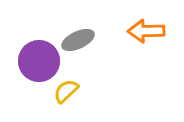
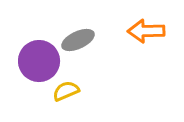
yellow semicircle: rotated 20 degrees clockwise
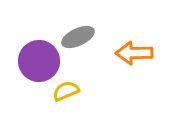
orange arrow: moved 12 px left, 22 px down
gray ellipse: moved 3 px up
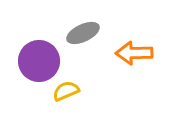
gray ellipse: moved 5 px right, 4 px up
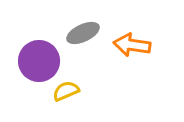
orange arrow: moved 2 px left, 8 px up; rotated 9 degrees clockwise
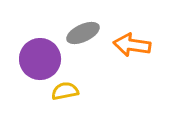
purple circle: moved 1 px right, 2 px up
yellow semicircle: moved 1 px left; rotated 12 degrees clockwise
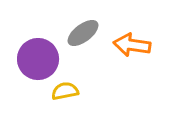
gray ellipse: rotated 12 degrees counterclockwise
purple circle: moved 2 px left
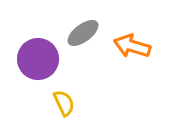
orange arrow: moved 1 px down; rotated 9 degrees clockwise
yellow semicircle: moved 1 px left, 12 px down; rotated 76 degrees clockwise
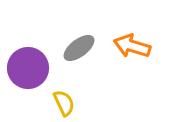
gray ellipse: moved 4 px left, 15 px down
purple circle: moved 10 px left, 9 px down
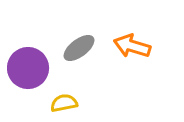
yellow semicircle: rotated 76 degrees counterclockwise
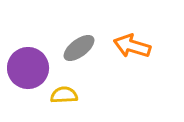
yellow semicircle: moved 8 px up; rotated 8 degrees clockwise
